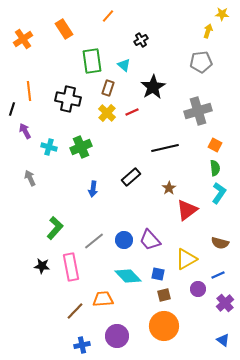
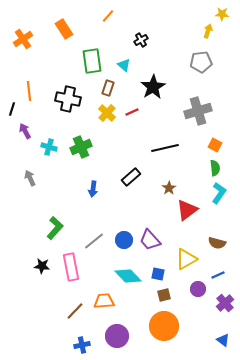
brown semicircle at (220, 243): moved 3 px left
orange trapezoid at (103, 299): moved 1 px right, 2 px down
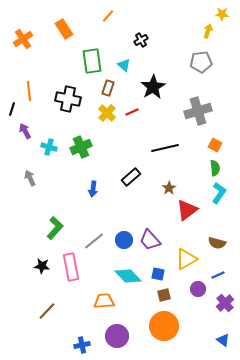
brown line at (75, 311): moved 28 px left
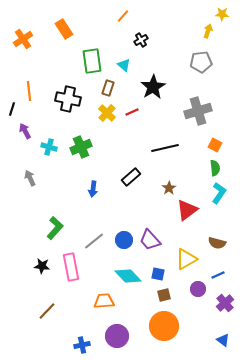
orange line at (108, 16): moved 15 px right
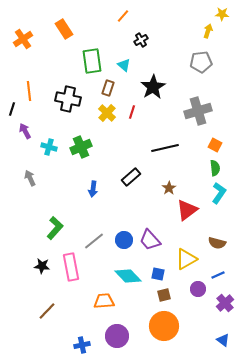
red line at (132, 112): rotated 48 degrees counterclockwise
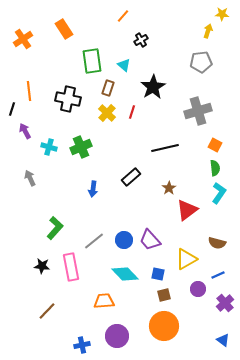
cyan diamond at (128, 276): moved 3 px left, 2 px up
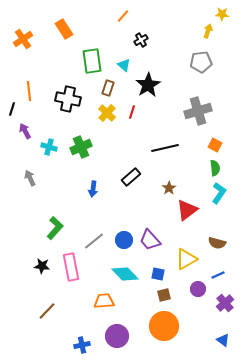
black star at (153, 87): moved 5 px left, 2 px up
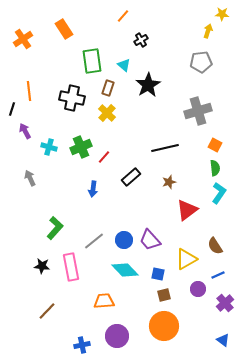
black cross at (68, 99): moved 4 px right, 1 px up
red line at (132, 112): moved 28 px left, 45 px down; rotated 24 degrees clockwise
brown star at (169, 188): moved 6 px up; rotated 16 degrees clockwise
brown semicircle at (217, 243): moved 2 px left, 3 px down; rotated 42 degrees clockwise
cyan diamond at (125, 274): moved 4 px up
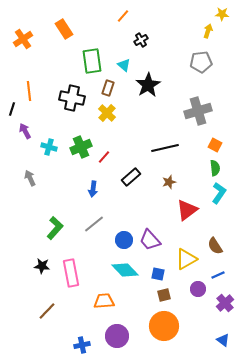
gray line at (94, 241): moved 17 px up
pink rectangle at (71, 267): moved 6 px down
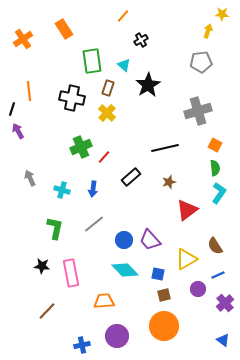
purple arrow at (25, 131): moved 7 px left
cyan cross at (49, 147): moved 13 px right, 43 px down
green L-shape at (55, 228): rotated 30 degrees counterclockwise
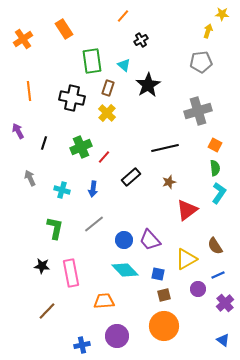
black line at (12, 109): moved 32 px right, 34 px down
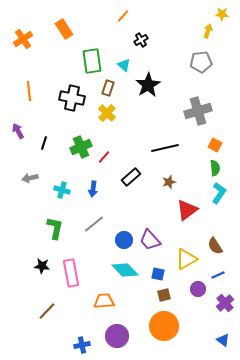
gray arrow at (30, 178): rotated 77 degrees counterclockwise
